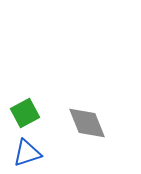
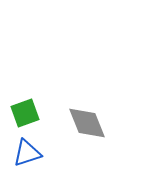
green square: rotated 8 degrees clockwise
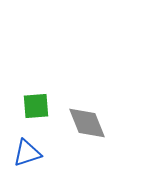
green square: moved 11 px right, 7 px up; rotated 16 degrees clockwise
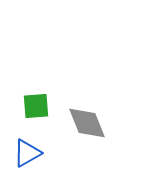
blue triangle: rotated 12 degrees counterclockwise
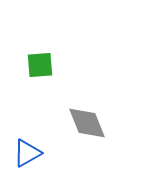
green square: moved 4 px right, 41 px up
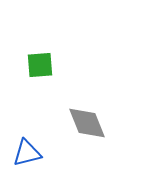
blue triangle: rotated 16 degrees clockwise
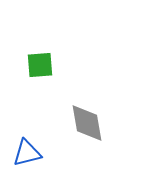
gray diamond: rotated 12 degrees clockwise
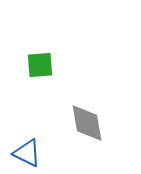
blue triangle: rotated 40 degrees clockwise
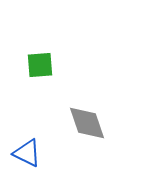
gray diamond: rotated 9 degrees counterclockwise
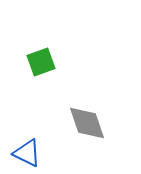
green square: moved 1 px right, 3 px up; rotated 16 degrees counterclockwise
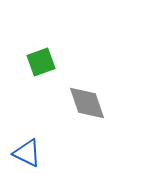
gray diamond: moved 20 px up
